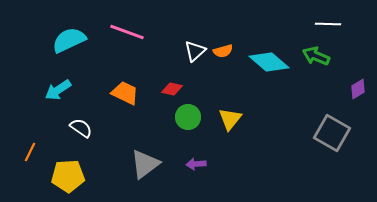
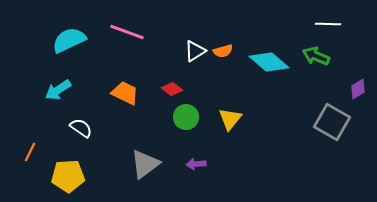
white triangle: rotated 10 degrees clockwise
red diamond: rotated 25 degrees clockwise
green circle: moved 2 px left
gray square: moved 11 px up
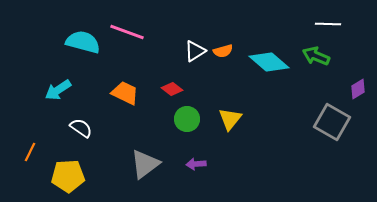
cyan semicircle: moved 14 px right, 2 px down; rotated 40 degrees clockwise
green circle: moved 1 px right, 2 px down
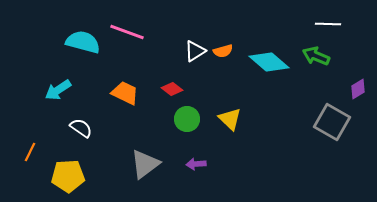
yellow triangle: rotated 25 degrees counterclockwise
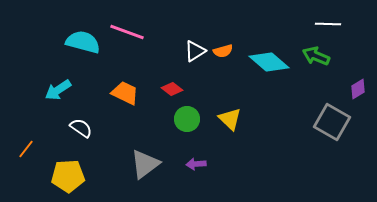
orange line: moved 4 px left, 3 px up; rotated 12 degrees clockwise
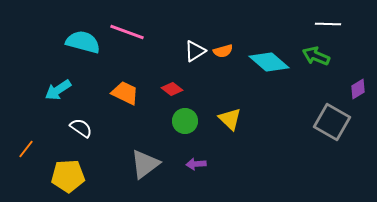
green circle: moved 2 px left, 2 px down
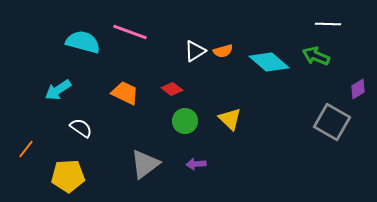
pink line: moved 3 px right
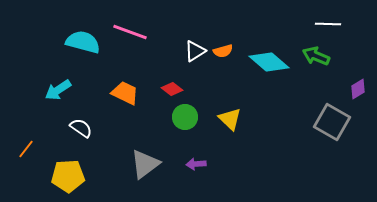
green circle: moved 4 px up
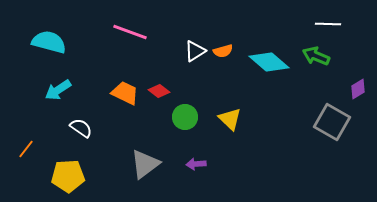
cyan semicircle: moved 34 px left
red diamond: moved 13 px left, 2 px down
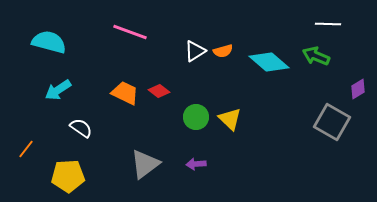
green circle: moved 11 px right
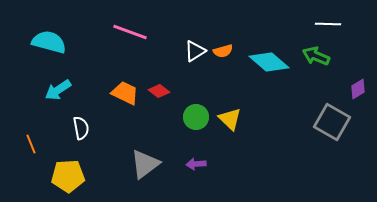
white semicircle: rotated 45 degrees clockwise
orange line: moved 5 px right, 5 px up; rotated 60 degrees counterclockwise
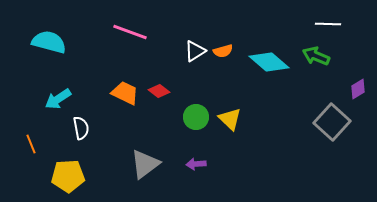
cyan arrow: moved 9 px down
gray square: rotated 12 degrees clockwise
